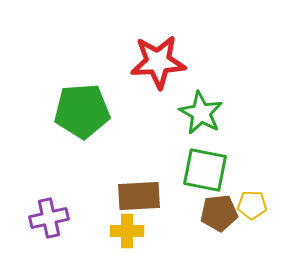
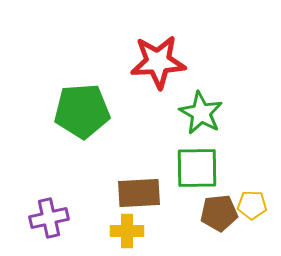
green square: moved 8 px left, 2 px up; rotated 12 degrees counterclockwise
brown rectangle: moved 3 px up
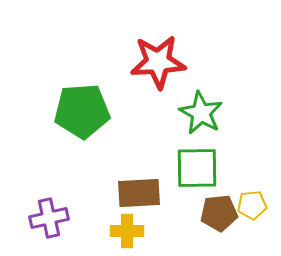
yellow pentagon: rotated 8 degrees counterclockwise
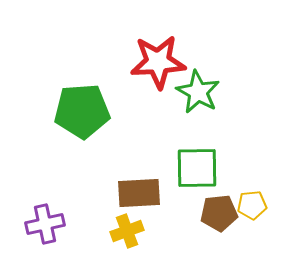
green star: moved 3 px left, 21 px up
purple cross: moved 4 px left, 6 px down
yellow cross: rotated 20 degrees counterclockwise
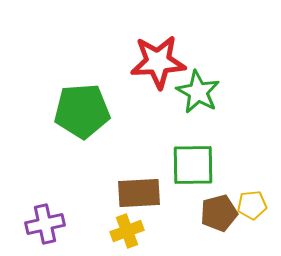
green square: moved 4 px left, 3 px up
brown pentagon: rotated 9 degrees counterclockwise
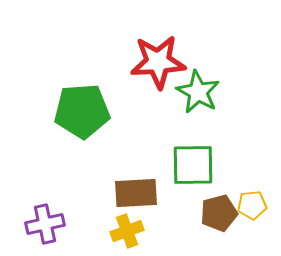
brown rectangle: moved 3 px left
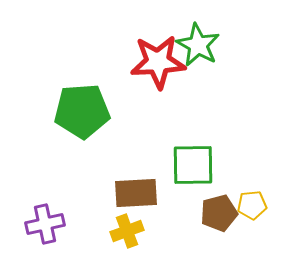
green star: moved 47 px up
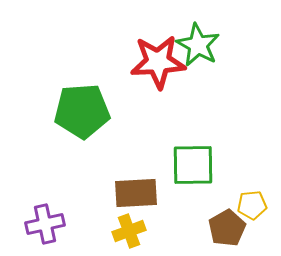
brown pentagon: moved 8 px right, 15 px down; rotated 15 degrees counterclockwise
yellow cross: moved 2 px right
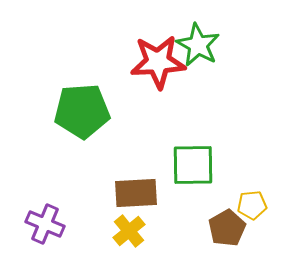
purple cross: rotated 36 degrees clockwise
yellow cross: rotated 20 degrees counterclockwise
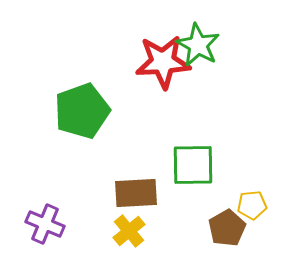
red star: moved 5 px right
green pentagon: rotated 16 degrees counterclockwise
